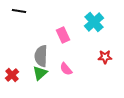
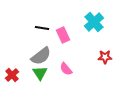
black line: moved 23 px right, 17 px down
gray semicircle: rotated 130 degrees counterclockwise
green triangle: rotated 21 degrees counterclockwise
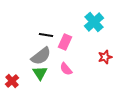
black line: moved 4 px right, 7 px down
pink rectangle: moved 2 px right, 7 px down; rotated 49 degrees clockwise
red star: rotated 16 degrees counterclockwise
red cross: moved 6 px down
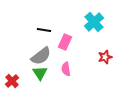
black line: moved 2 px left, 5 px up
pink semicircle: rotated 32 degrees clockwise
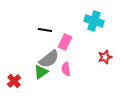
cyan cross: moved 1 px up; rotated 30 degrees counterclockwise
black line: moved 1 px right
gray semicircle: moved 8 px right, 3 px down
green triangle: moved 1 px right, 1 px up; rotated 28 degrees clockwise
red cross: moved 2 px right
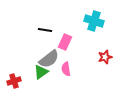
red cross: rotated 24 degrees clockwise
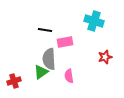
pink rectangle: rotated 56 degrees clockwise
gray semicircle: rotated 125 degrees clockwise
pink semicircle: moved 3 px right, 7 px down
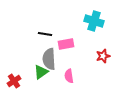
black line: moved 4 px down
pink rectangle: moved 1 px right, 2 px down
red star: moved 2 px left, 1 px up
red cross: rotated 16 degrees counterclockwise
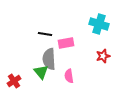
cyan cross: moved 5 px right, 3 px down
pink rectangle: moved 1 px up
green triangle: rotated 35 degrees counterclockwise
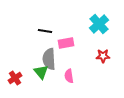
cyan cross: rotated 30 degrees clockwise
black line: moved 3 px up
red star: rotated 16 degrees clockwise
red cross: moved 1 px right, 3 px up
